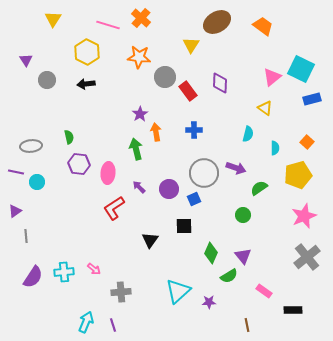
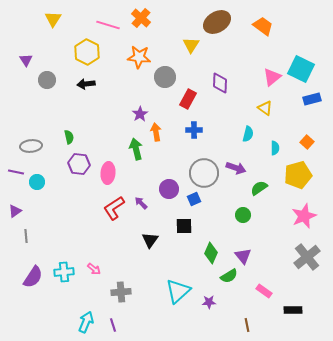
red rectangle at (188, 91): moved 8 px down; rotated 66 degrees clockwise
purple arrow at (139, 187): moved 2 px right, 16 px down
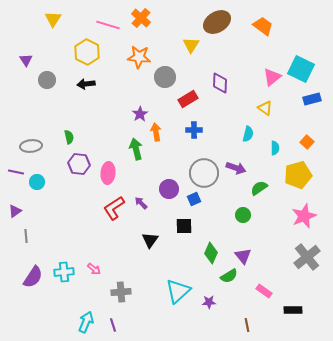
red rectangle at (188, 99): rotated 30 degrees clockwise
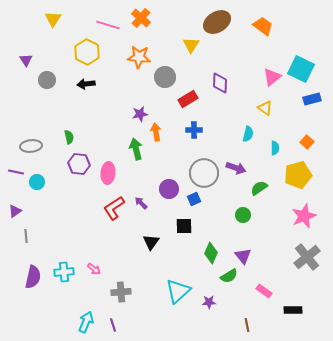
purple star at (140, 114): rotated 21 degrees clockwise
black triangle at (150, 240): moved 1 px right, 2 px down
purple semicircle at (33, 277): rotated 20 degrees counterclockwise
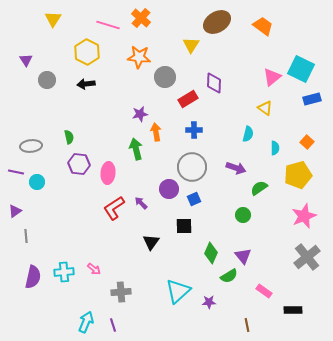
purple diamond at (220, 83): moved 6 px left
gray circle at (204, 173): moved 12 px left, 6 px up
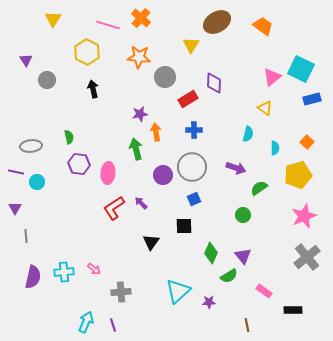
black arrow at (86, 84): moved 7 px right, 5 px down; rotated 84 degrees clockwise
purple circle at (169, 189): moved 6 px left, 14 px up
purple triangle at (15, 211): moved 3 px up; rotated 24 degrees counterclockwise
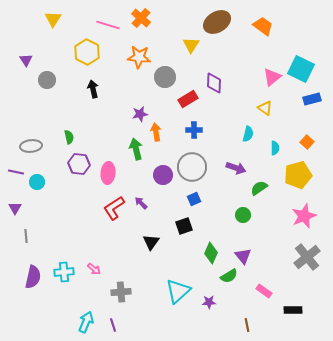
black square at (184, 226): rotated 18 degrees counterclockwise
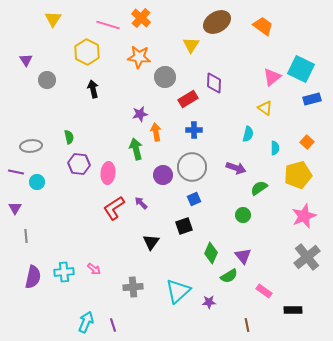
gray cross at (121, 292): moved 12 px right, 5 px up
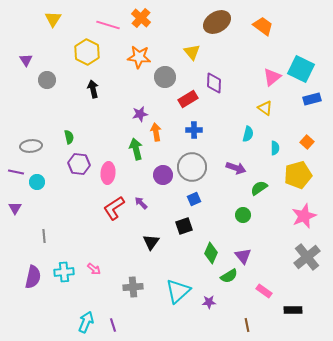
yellow triangle at (191, 45): moved 1 px right, 7 px down; rotated 12 degrees counterclockwise
gray line at (26, 236): moved 18 px right
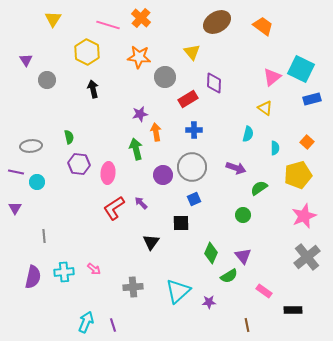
black square at (184, 226): moved 3 px left, 3 px up; rotated 18 degrees clockwise
